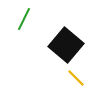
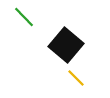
green line: moved 2 px up; rotated 70 degrees counterclockwise
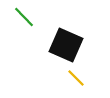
black square: rotated 16 degrees counterclockwise
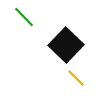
black square: rotated 20 degrees clockwise
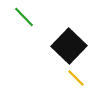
black square: moved 3 px right, 1 px down
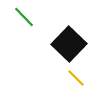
black square: moved 2 px up
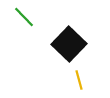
yellow line: moved 3 px right, 2 px down; rotated 30 degrees clockwise
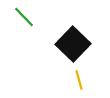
black square: moved 4 px right
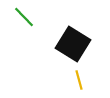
black square: rotated 12 degrees counterclockwise
